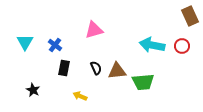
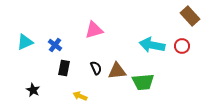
brown rectangle: rotated 18 degrees counterclockwise
cyan triangle: rotated 36 degrees clockwise
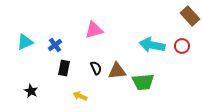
blue cross: rotated 16 degrees clockwise
black star: moved 2 px left, 1 px down
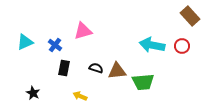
pink triangle: moved 11 px left, 1 px down
blue cross: rotated 16 degrees counterclockwise
black semicircle: rotated 48 degrees counterclockwise
black star: moved 2 px right, 2 px down
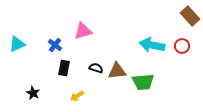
cyan triangle: moved 8 px left, 2 px down
yellow arrow: moved 3 px left; rotated 56 degrees counterclockwise
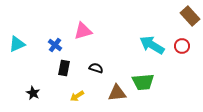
cyan arrow: rotated 20 degrees clockwise
brown triangle: moved 22 px down
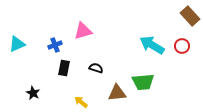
blue cross: rotated 32 degrees clockwise
yellow arrow: moved 4 px right, 6 px down; rotated 72 degrees clockwise
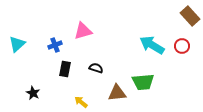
cyan triangle: rotated 18 degrees counterclockwise
black rectangle: moved 1 px right, 1 px down
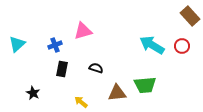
black rectangle: moved 3 px left
green trapezoid: moved 2 px right, 3 px down
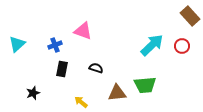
pink triangle: rotated 36 degrees clockwise
cyan arrow: rotated 105 degrees clockwise
black star: rotated 24 degrees clockwise
